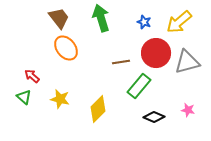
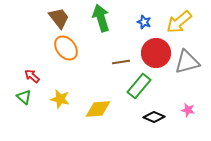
yellow diamond: rotated 40 degrees clockwise
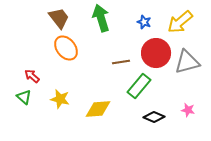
yellow arrow: moved 1 px right
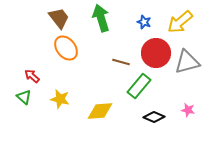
brown line: rotated 24 degrees clockwise
yellow diamond: moved 2 px right, 2 px down
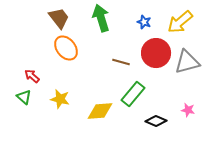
green rectangle: moved 6 px left, 8 px down
black diamond: moved 2 px right, 4 px down
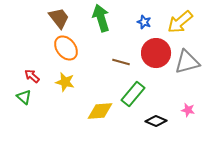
yellow star: moved 5 px right, 17 px up
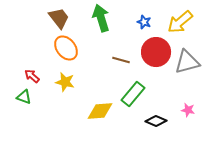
red circle: moved 1 px up
brown line: moved 2 px up
green triangle: rotated 21 degrees counterclockwise
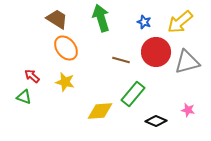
brown trapezoid: moved 2 px left, 1 px down; rotated 20 degrees counterclockwise
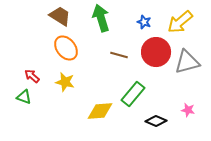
brown trapezoid: moved 3 px right, 3 px up
brown line: moved 2 px left, 5 px up
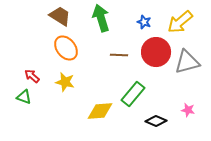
brown line: rotated 12 degrees counterclockwise
